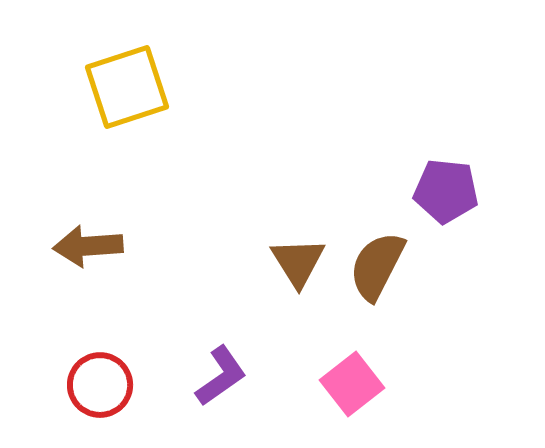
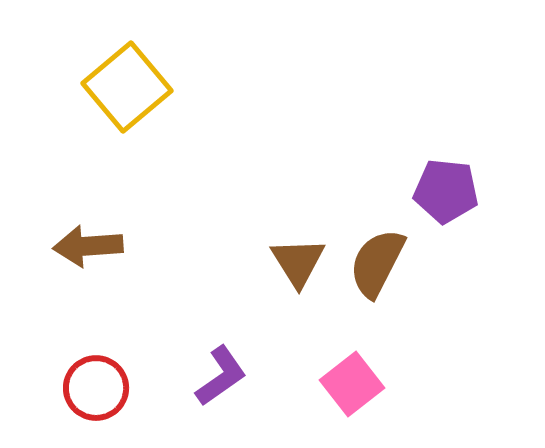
yellow square: rotated 22 degrees counterclockwise
brown semicircle: moved 3 px up
red circle: moved 4 px left, 3 px down
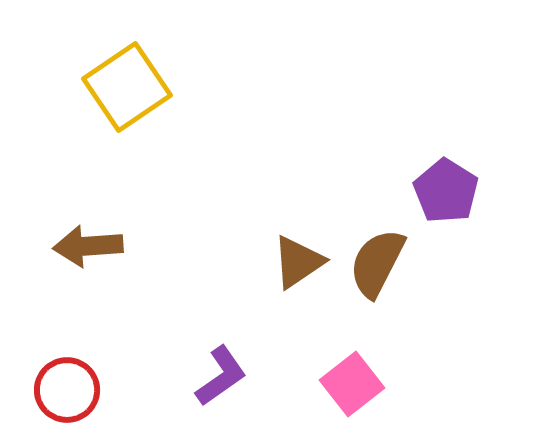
yellow square: rotated 6 degrees clockwise
purple pentagon: rotated 26 degrees clockwise
brown triangle: rotated 28 degrees clockwise
red circle: moved 29 px left, 2 px down
